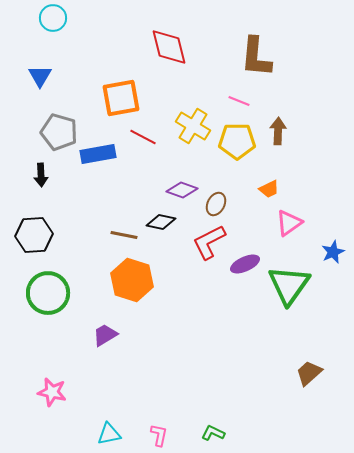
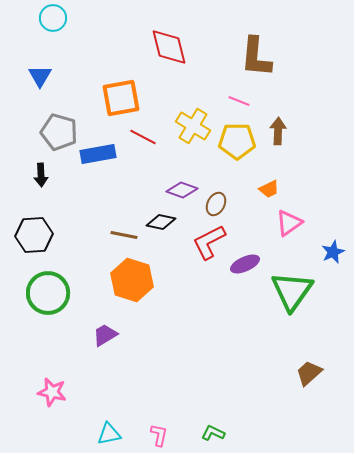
green triangle: moved 3 px right, 6 px down
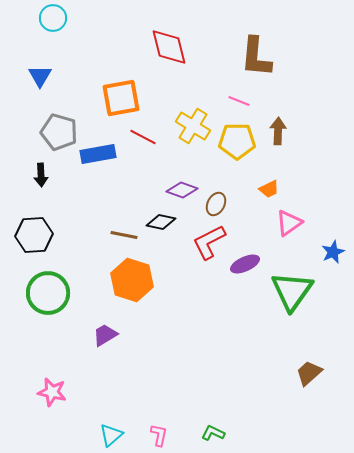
cyan triangle: moved 2 px right, 1 px down; rotated 30 degrees counterclockwise
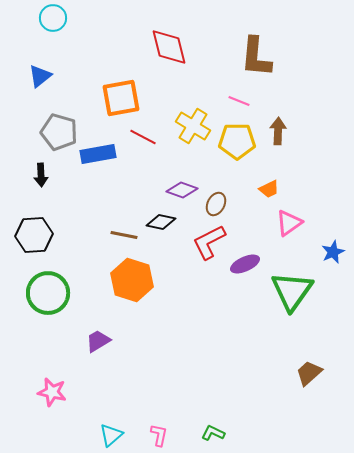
blue triangle: rotated 20 degrees clockwise
purple trapezoid: moved 7 px left, 6 px down
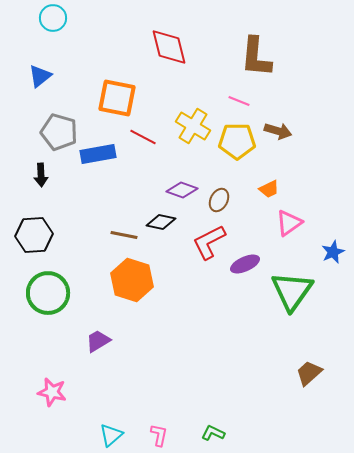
orange square: moved 4 px left; rotated 21 degrees clockwise
brown arrow: rotated 104 degrees clockwise
brown ellipse: moved 3 px right, 4 px up
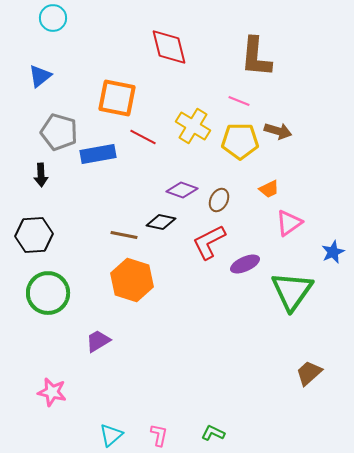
yellow pentagon: moved 3 px right
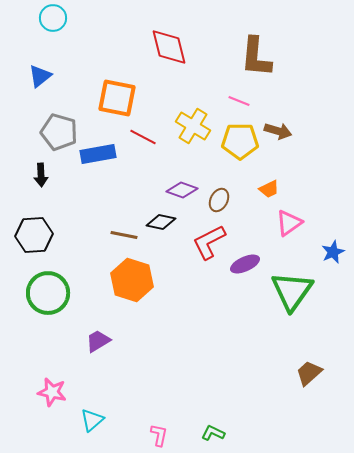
cyan triangle: moved 19 px left, 15 px up
